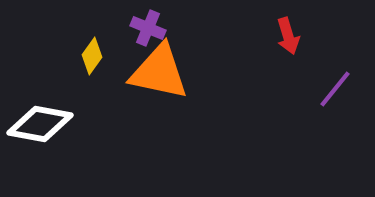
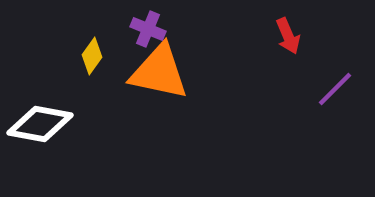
purple cross: moved 1 px down
red arrow: rotated 6 degrees counterclockwise
purple line: rotated 6 degrees clockwise
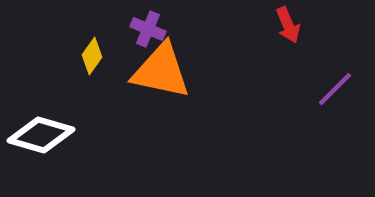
red arrow: moved 11 px up
orange triangle: moved 2 px right, 1 px up
white diamond: moved 1 px right, 11 px down; rotated 6 degrees clockwise
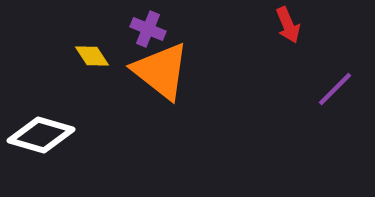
yellow diamond: rotated 69 degrees counterclockwise
orange triangle: rotated 26 degrees clockwise
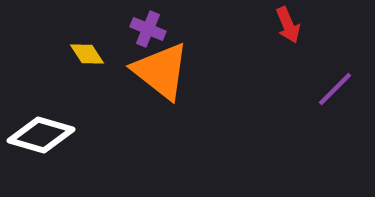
yellow diamond: moved 5 px left, 2 px up
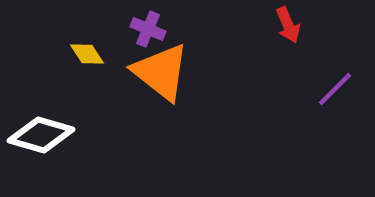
orange triangle: moved 1 px down
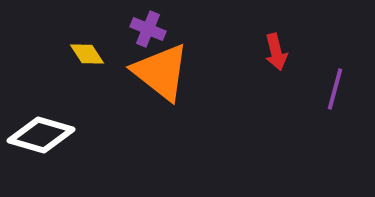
red arrow: moved 12 px left, 27 px down; rotated 9 degrees clockwise
purple line: rotated 30 degrees counterclockwise
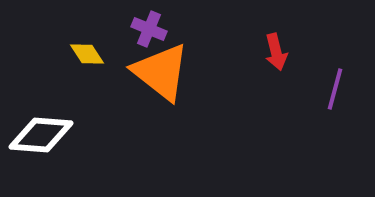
purple cross: moved 1 px right
white diamond: rotated 12 degrees counterclockwise
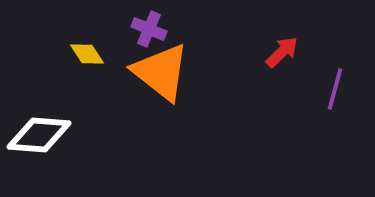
red arrow: moved 6 px right; rotated 120 degrees counterclockwise
white diamond: moved 2 px left
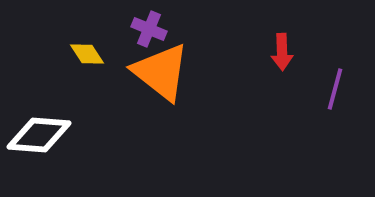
red arrow: rotated 132 degrees clockwise
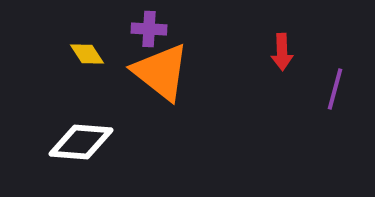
purple cross: rotated 20 degrees counterclockwise
white diamond: moved 42 px right, 7 px down
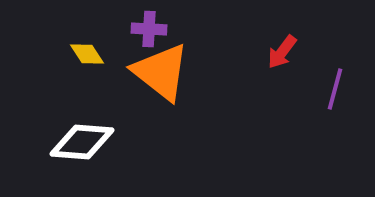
red arrow: rotated 39 degrees clockwise
white diamond: moved 1 px right
